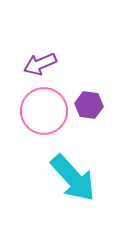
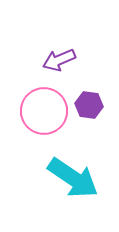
purple arrow: moved 19 px right, 4 px up
cyan arrow: rotated 14 degrees counterclockwise
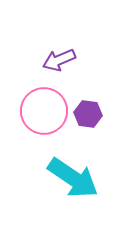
purple hexagon: moved 1 px left, 9 px down
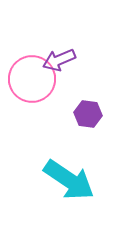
pink circle: moved 12 px left, 32 px up
cyan arrow: moved 4 px left, 2 px down
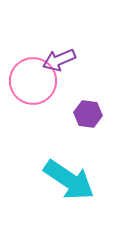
pink circle: moved 1 px right, 2 px down
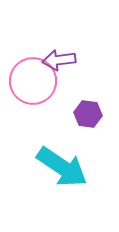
purple arrow: rotated 16 degrees clockwise
cyan arrow: moved 7 px left, 13 px up
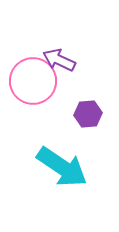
purple arrow: rotated 32 degrees clockwise
purple hexagon: rotated 12 degrees counterclockwise
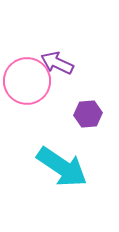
purple arrow: moved 2 px left, 3 px down
pink circle: moved 6 px left
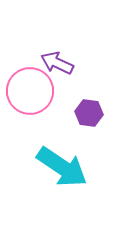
pink circle: moved 3 px right, 10 px down
purple hexagon: moved 1 px right, 1 px up; rotated 12 degrees clockwise
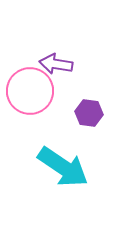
purple arrow: moved 1 px left, 1 px down; rotated 16 degrees counterclockwise
cyan arrow: moved 1 px right
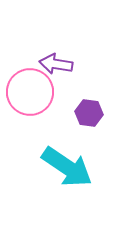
pink circle: moved 1 px down
cyan arrow: moved 4 px right
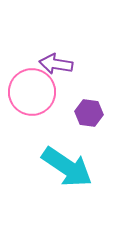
pink circle: moved 2 px right
